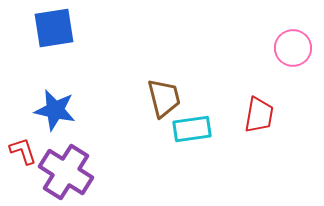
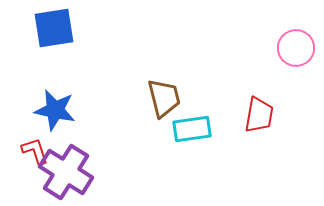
pink circle: moved 3 px right
red L-shape: moved 12 px right
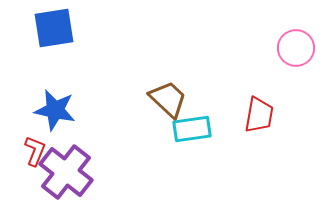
brown trapezoid: moved 4 px right, 1 px down; rotated 33 degrees counterclockwise
red L-shape: rotated 40 degrees clockwise
purple cross: rotated 6 degrees clockwise
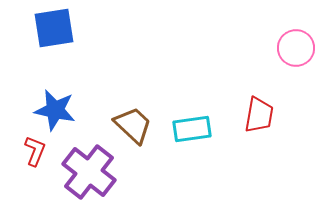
brown trapezoid: moved 35 px left, 26 px down
purple cross: moved 23 px right
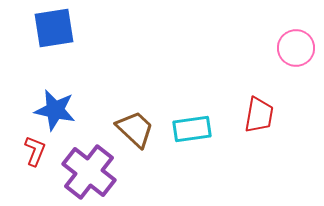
brown trapezoid: moved 2 px right, 4 px down
